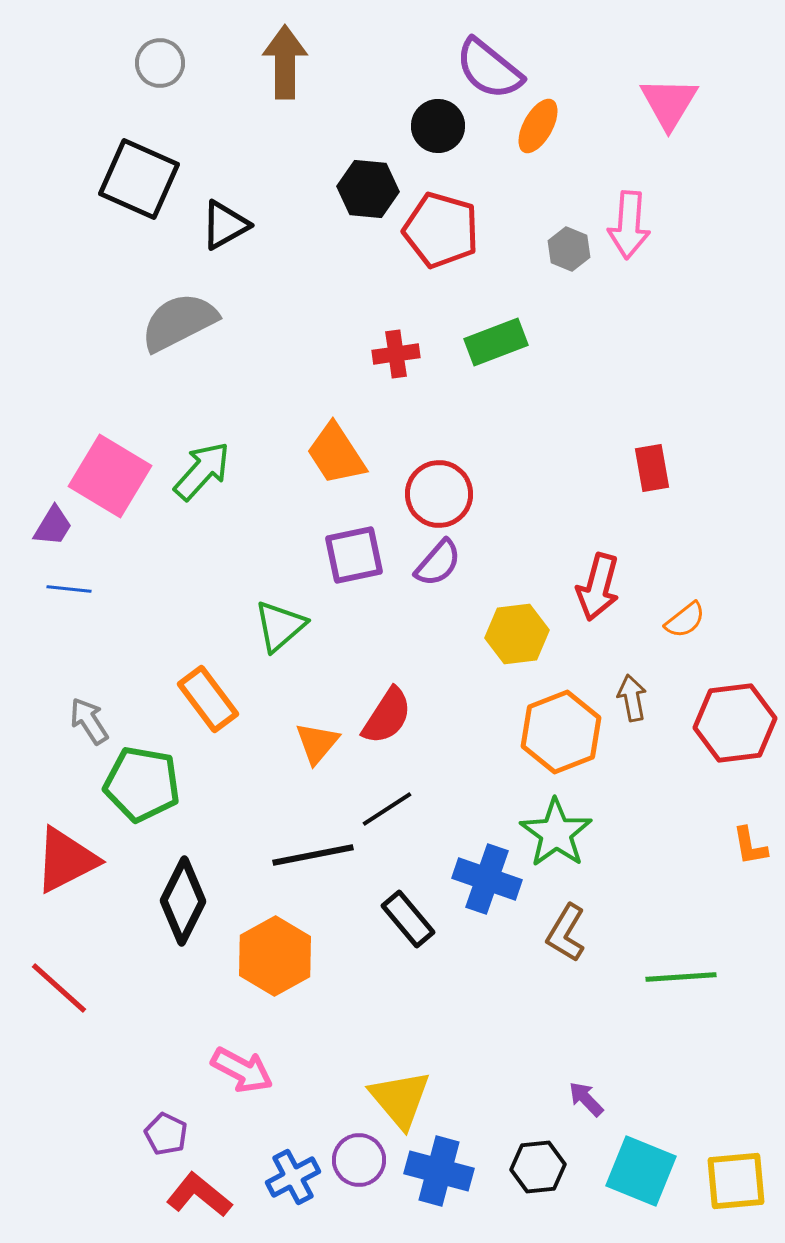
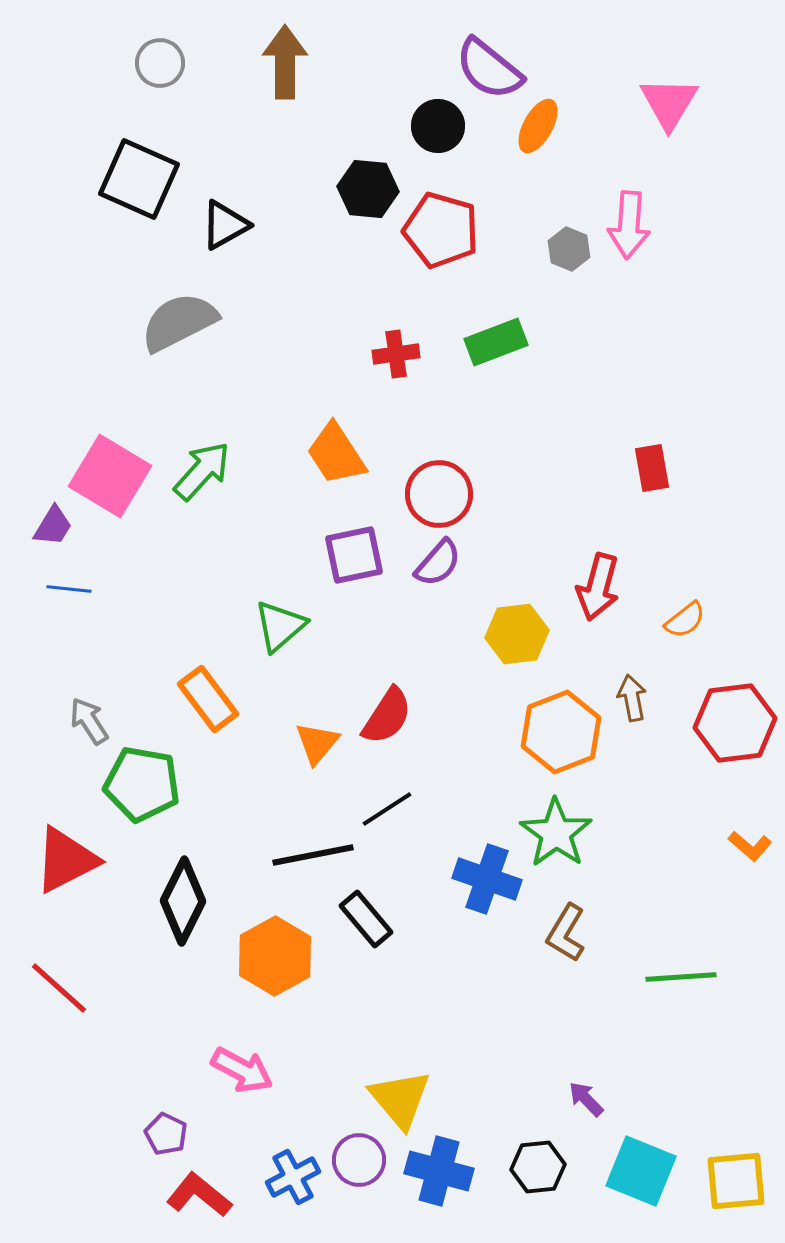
orange L-shape at (750, 846): rotated 39 degrees counterclockwise
black rectangle at (408, 919): moved 42 px left
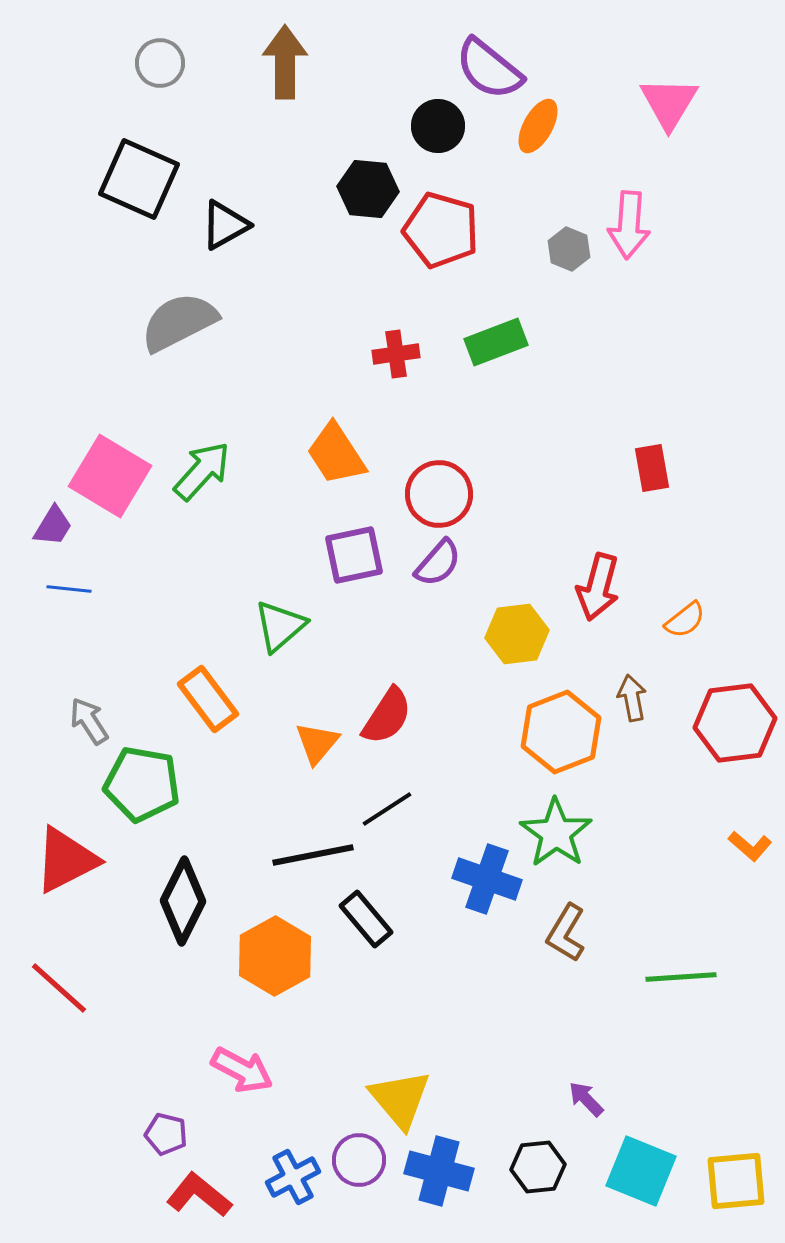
purple pentagon at (166, 1134): rotated 12 degrees counterclockwise
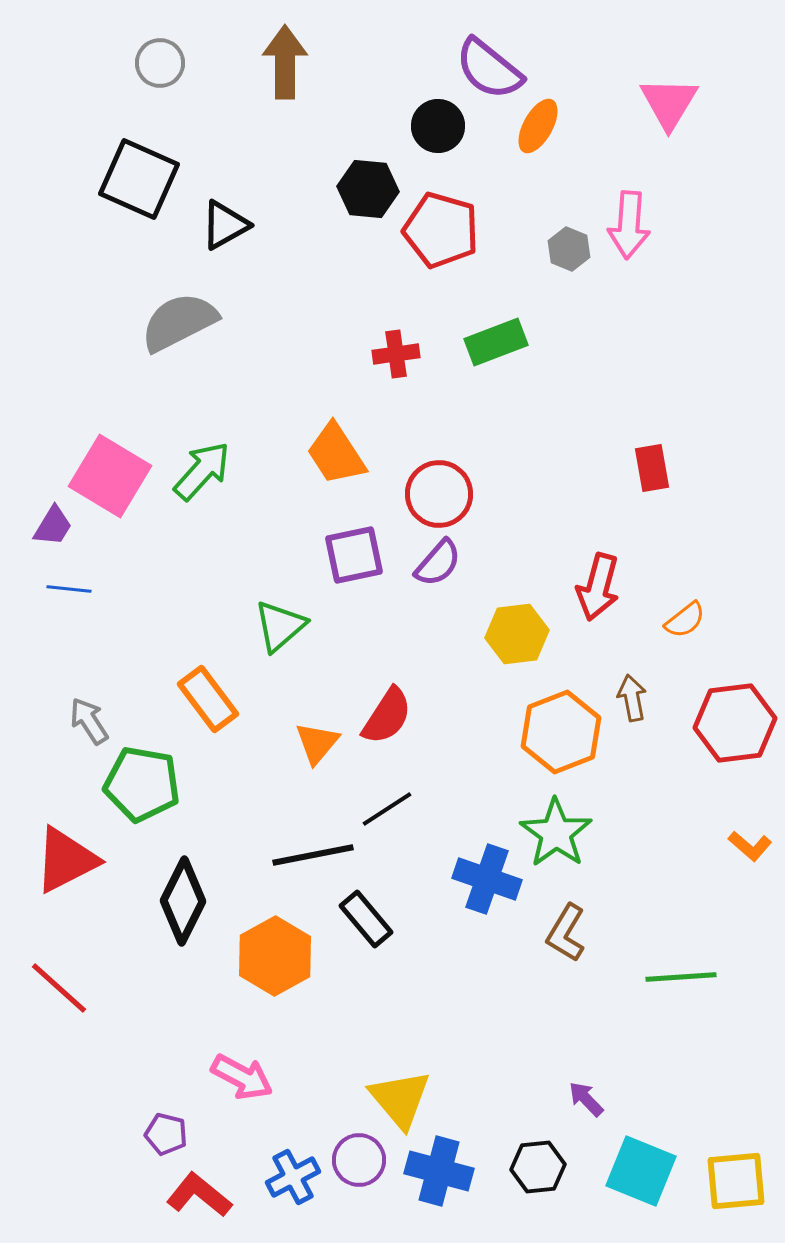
pink arrow at (242, 1070): moved 7 px down
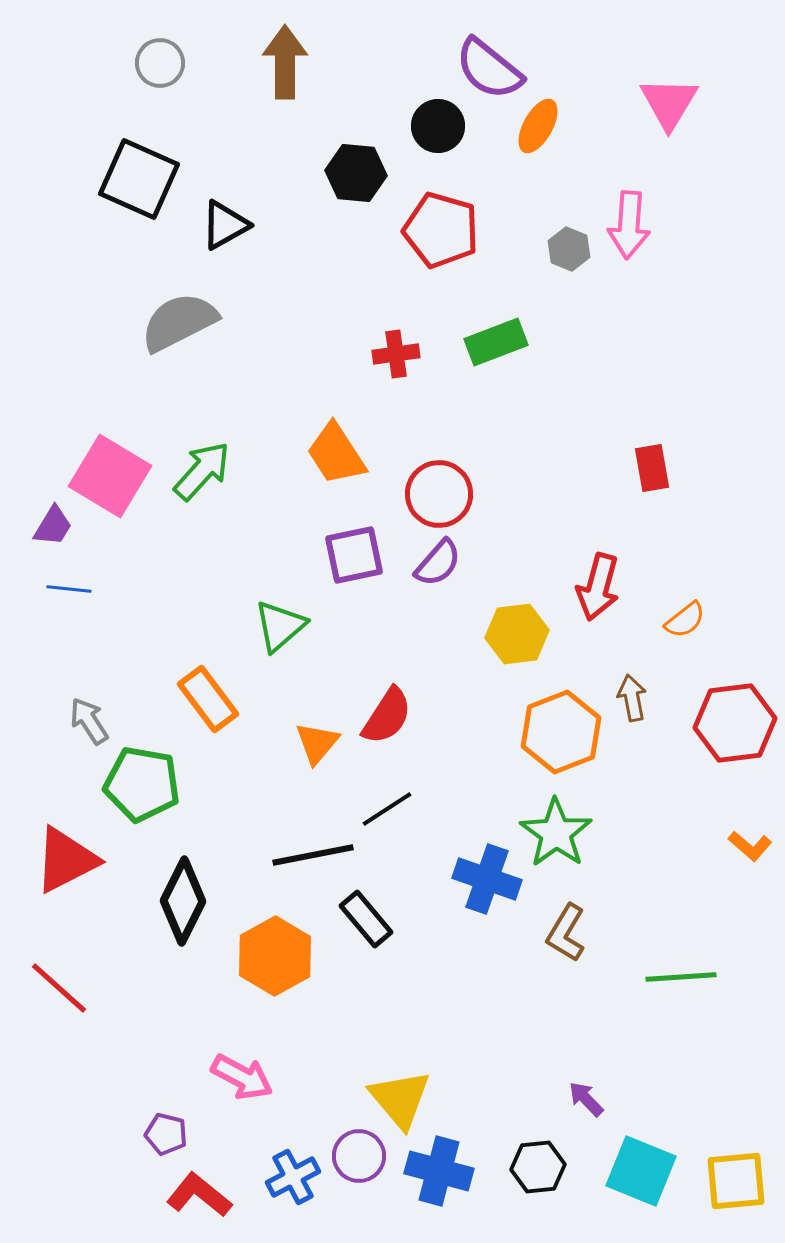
black hexagon at (368, 189): moved 12 px left, 16 px up
purple circle at (359, 1160): moved 4 px up
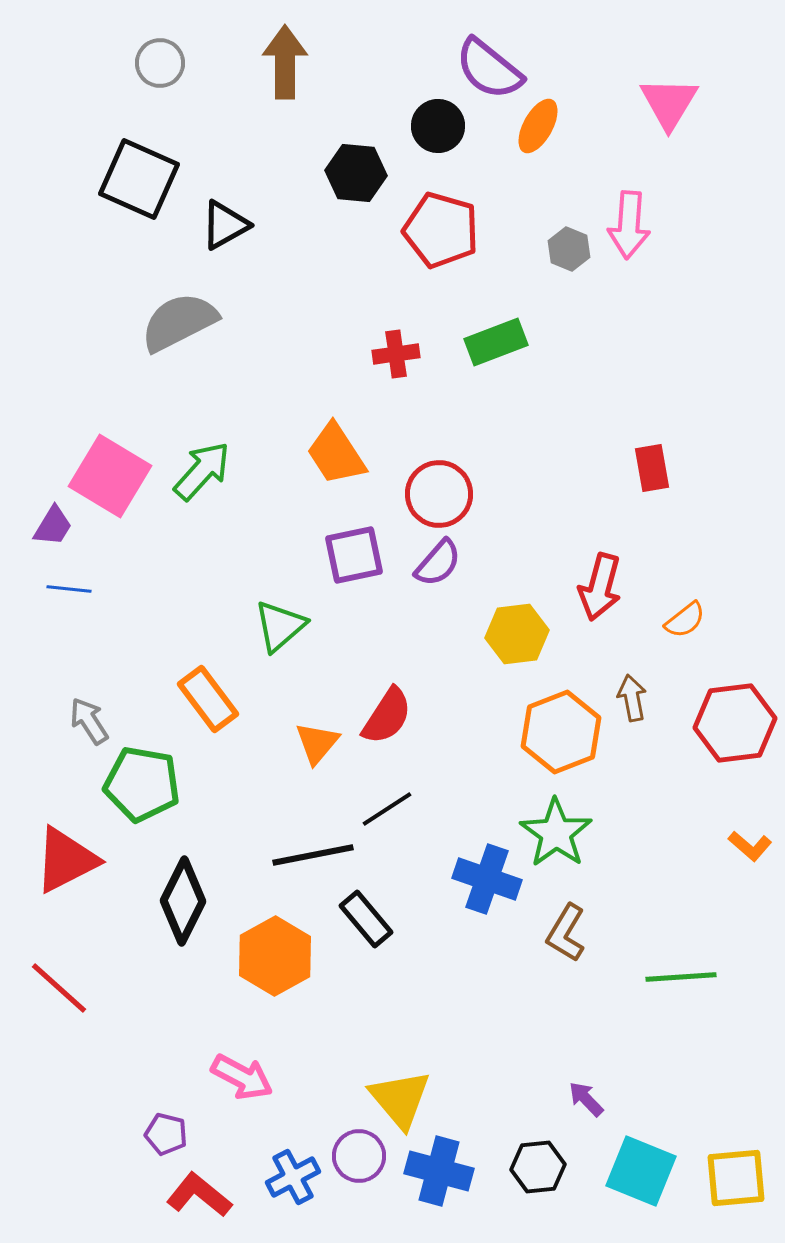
red arrow at (598, 587): moved 2 px right
yellow square at (736, 1181): moved 3 px up
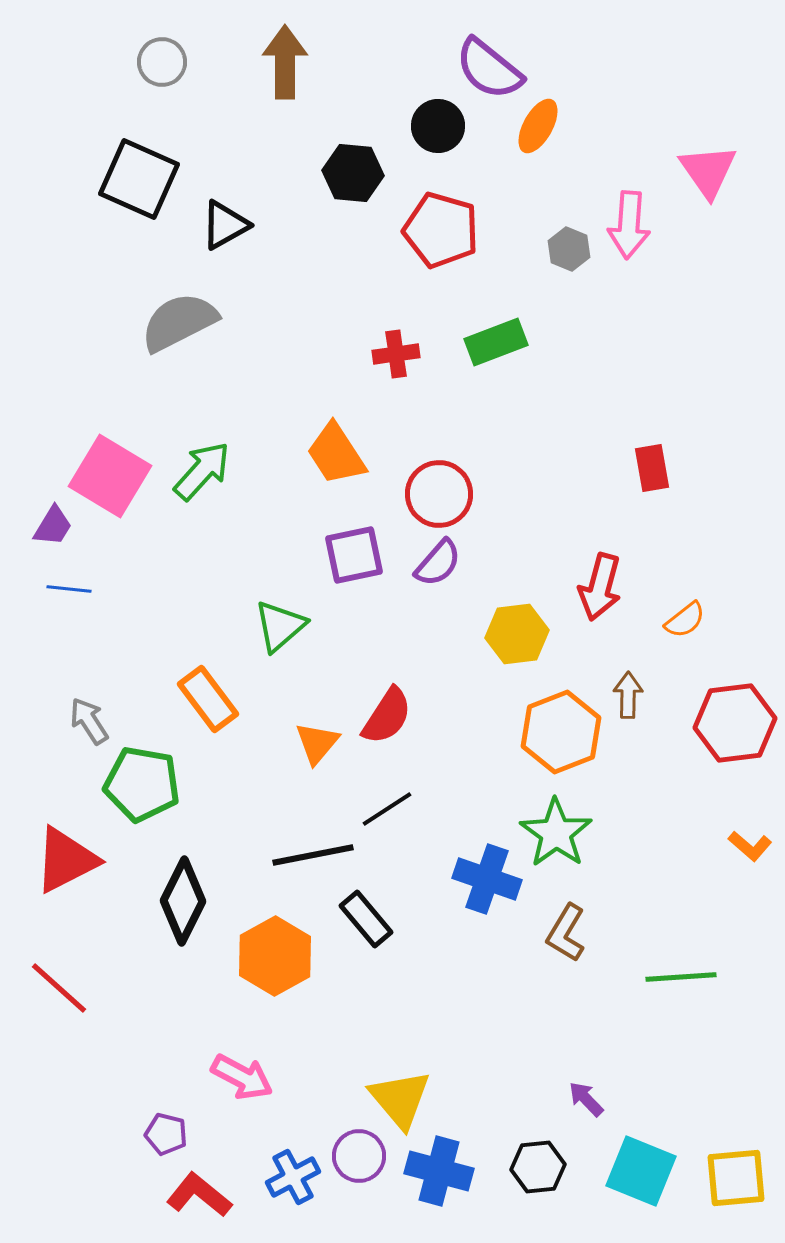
gray circle at (160, 63): moved 2 px right, 1 px up
pink triangle at (669, 103): moved 39 px right, 68 px down; rotated 6 degrees counterclockwise
black hexagon at (356, 173): moved 3 px left
brown arrow at (632, 698): moved 4 px left, 3 px up; rotated 12 degrees clockwise
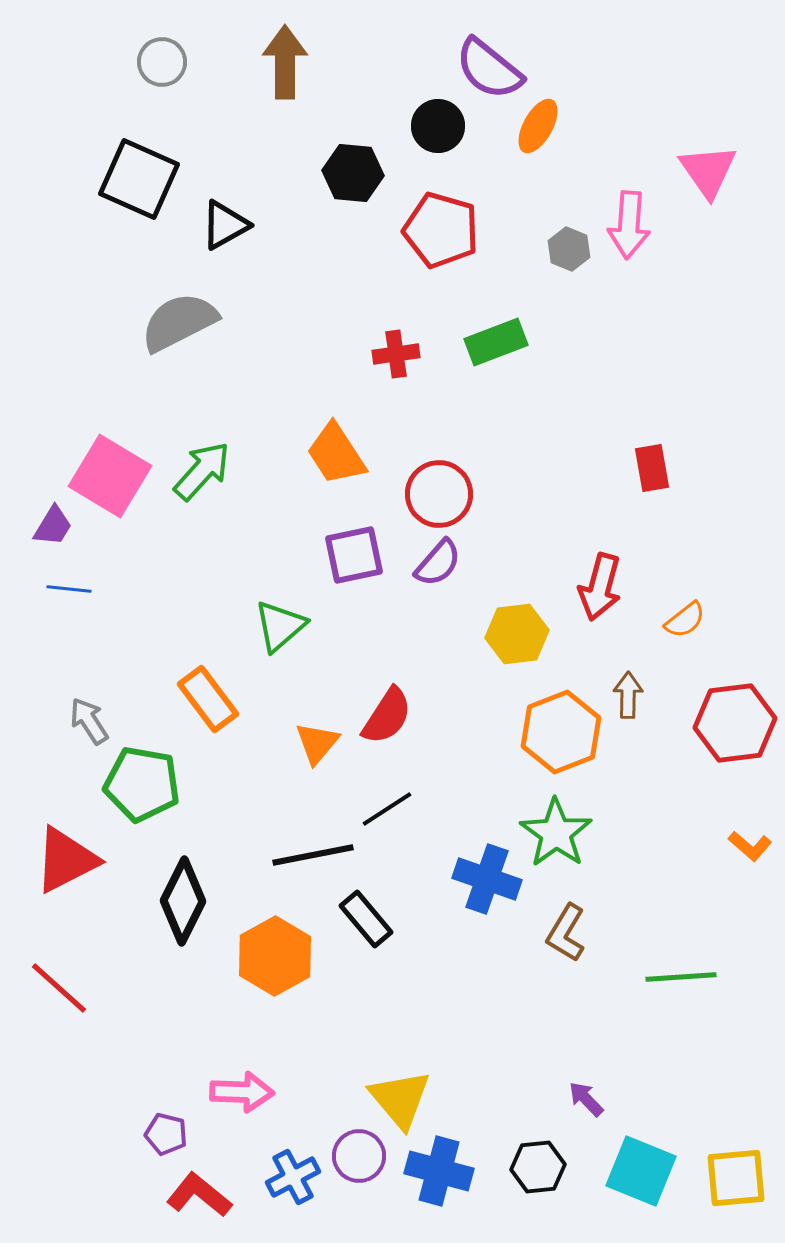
pink arrow at (242, 1077): moved 15 px down; rotated 26 degrees counterclockwise
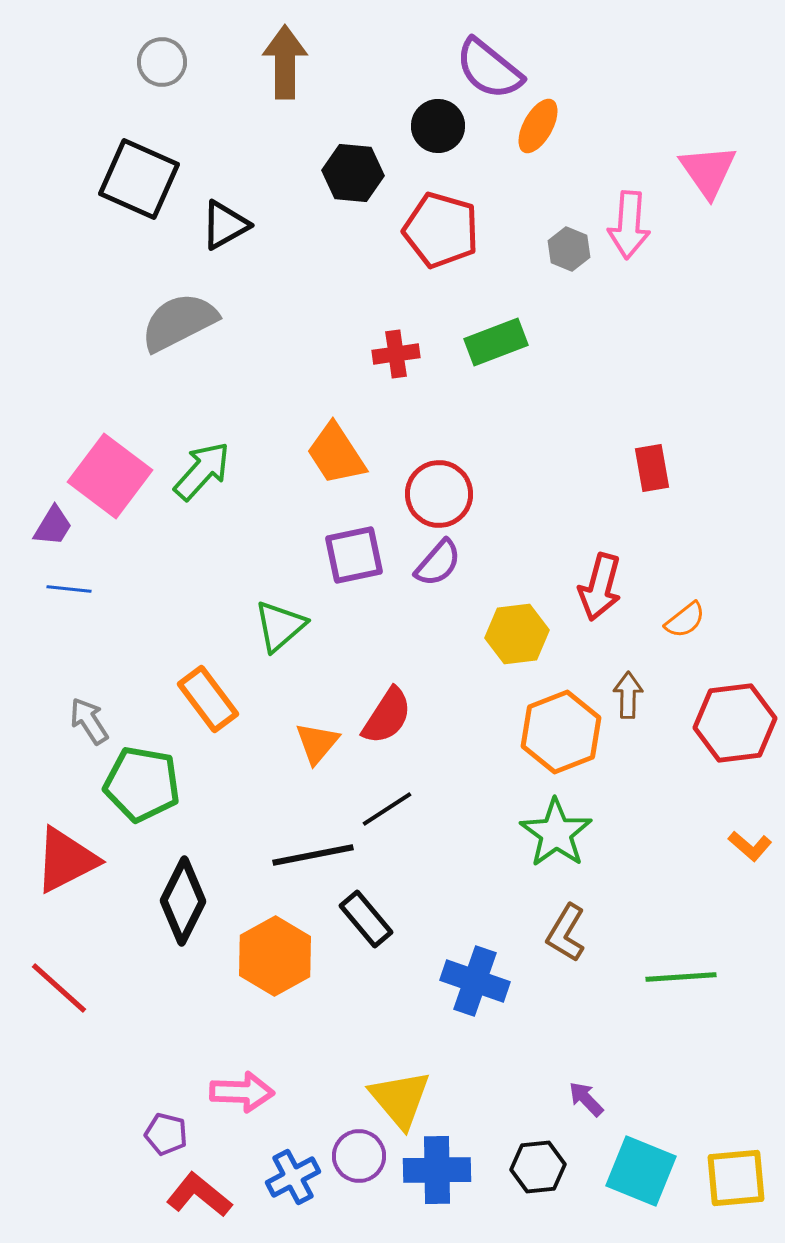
pink square at (110, 476): rotated 6 degrees clockwise
blue cross at (487, 879): moved 12 px left, 102 px down
blue cross at (439, 1171): moved 2 px left, 1 px up; rotated 16 degrees counterclockwise
